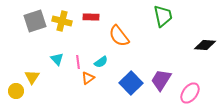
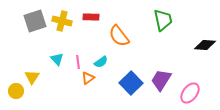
green trapezoid: moved 4 px down
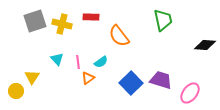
yellow cross: moved 3 px down
purple trapezoid: rotated 75 degrees clockwise
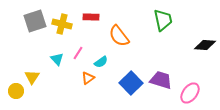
pink line: moved 9 px up; rotated 40 degrees clockwise
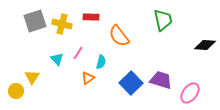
cyan semicircle: rotated 40 degrees counterclockwise
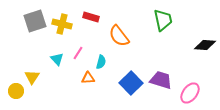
red rectangle: rotated 14 degrees clockwise
orange triangle: rotated 32 degrees clockwise
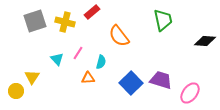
red rectangle: moved 1 px right, 5 px up; rotated 56 degrees counterclockwise
yellow cross: moved 3 px right, 2 px up
black diamond: moved 4 px up
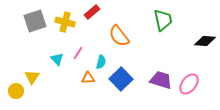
blue square: moved 10 px left, 4 px up
pink ellipse: moved 1 px left, 9 px up
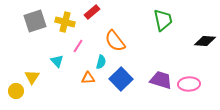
orange semicircle: moved 4 px left, 5 px down
pink line: moved 7 px up
cyan triangle: moved 2 px down
pink ellipse: rotated 50 degrees clockwise
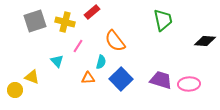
yellow triangle: rotated 42 degrees counterclockwise
yellow circle: moved 1 px left, 1 px up
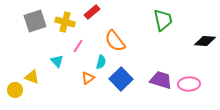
orange triangle: rotated 32 degrees counterclockwise
